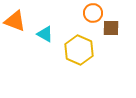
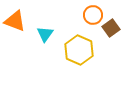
orange circle: moved 2 px down
brown square: rotated 36 degrees counterclockwise
cyan triangle: rotated 36 degrees clockwise
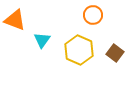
orange triangle: moved 1 px up
brown square: moved 4 px right, 25 px down; rotated 18 degrees counterclockwise
cyan triangle: moved 3 px left, 6 px down
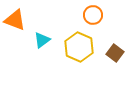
cyan triangle: rotated 18 degrees clockwise
yellow hexagon: moved 3 px up
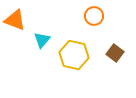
orange circle: moved 1 px right, 1 px down
cyan triangle: rotated 12 degrees counterclockwise
yellow hexagon: moved 5 px left, 8 px down; rotated 12 degrees counterclockwise
